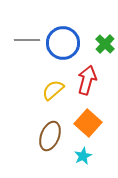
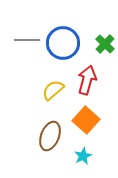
orange square: moved 2 px left, 3 px up
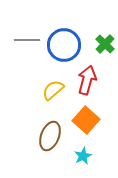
blue circle: moved 1 px right, 2 px down
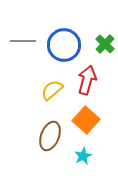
gray line: moved 4 px left, 1 px down
yellow semicircle: moved 1 px left
